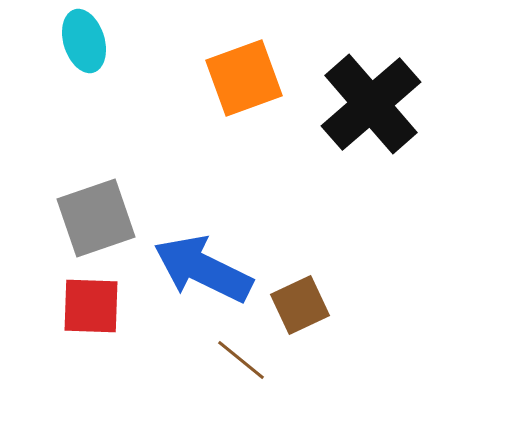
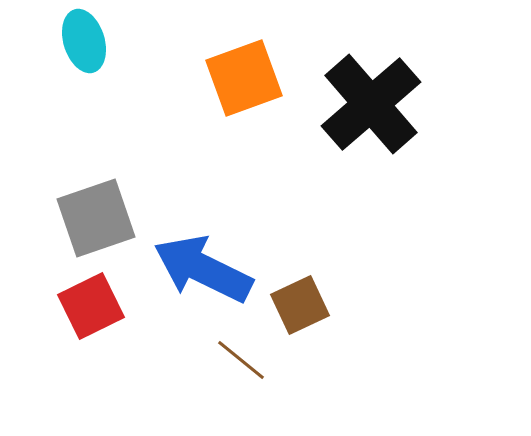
red square: rotated 28 degrees counterclockwise
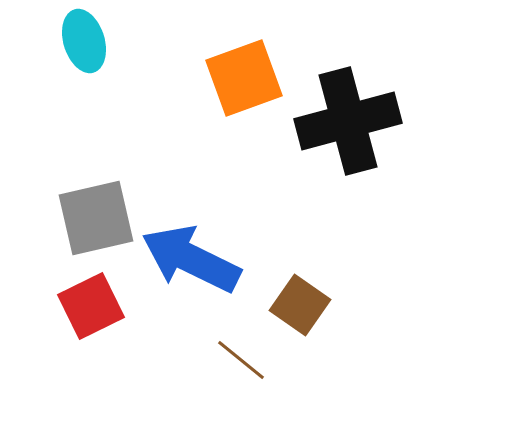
black cross: moved 23 px left, 17 px down; rotated 26 degrees clockwise
gray square: rotated 6 degrees clockwise
blue arrow: moved 12 px left, 10 px up
brown square: rotated 30 degrees counterclockwise
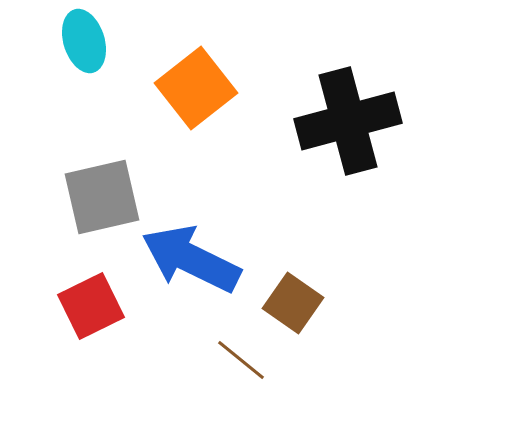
orange square: moved 48 px left, 10 px down; rotated 18 degrees counterclockwise
gray square: moved 6 px right, 21 px up
brown square: moved 7 px left, 2 px up
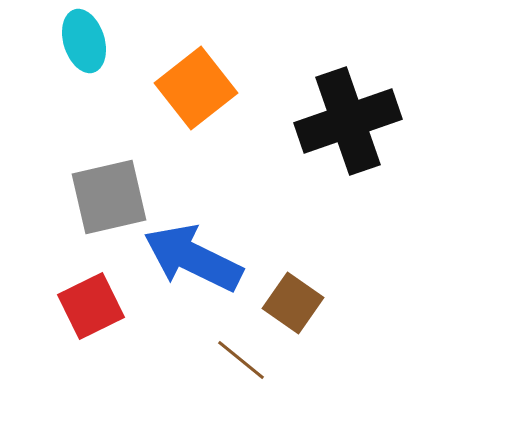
black cross: rotated 4 degrees counterclockwise
gray square: moved 7 px right
blue arrow: moved 2 px right, 1 px up
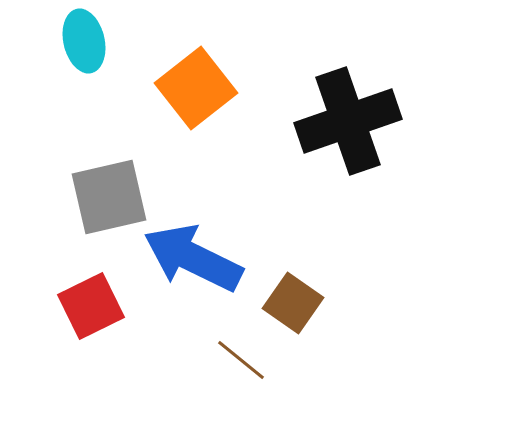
cyan ellipse: rotated 4 degrees clockwise
